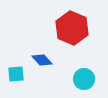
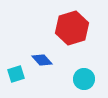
red hexagon: rotated 20 degrees clockwise
cyan square: rotated 12 degrees counterclockwise
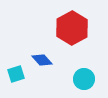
red hexagon: rotated 12 degrees counterclockwise
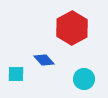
blue diamond: moved 2 px right
cyan square: rotated 18 degrees clockwise
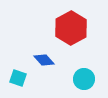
red hexagon: moved 1 px left
cyan square: moved 2 px right, 4 px down; rotated 18 degrees clockwise
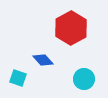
blue diamond: moved 1 px left
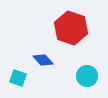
red hexagon: rotated 12 degrees counterclockwise
cyan circle: moved 3 px right, 3 px up
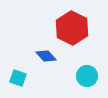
red hexagon: moved 1 px right; rotated 8 degrees clockwise
blue diamond: moved 3 px right, 4 px up
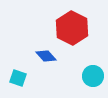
cyan circle: moved 6 px right
